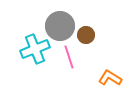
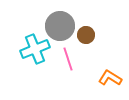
pink line: moved 1 px left, 2 px down
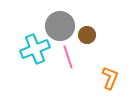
brown circle: moved 1 px right
pink line: moved 2 px up
orange L-shape: rotated 80 degrees clockwise
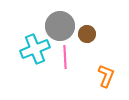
brown circle: moved 1 px up
pink line: moved 3 px left; rotated 15 degrees clockwise
orange L-shape: moved 4 px left, 2 px up
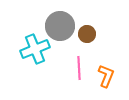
pink line: moved 14 px right, 11 px down
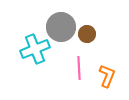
gray circle: moved 1 px right, 1 px down
orange L-shape: moved 1 px right
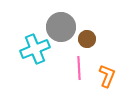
brown circle: moved 5 px down
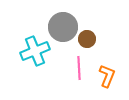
gray circle: moved 2 px right
cyan cross: moved 2 px down
